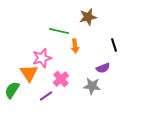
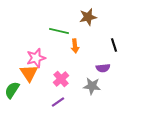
pink star: moved 6 px left
purple semicircle: rotated 16 degrees clockwise
purple line: moved 12 px right, 6 px down
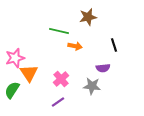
orange arrow: rotated 72 degrees counterclockwise
pink star: moved 21 px left
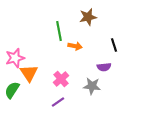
green line: rotated 66 degrees clockwise
purple semicircle: moved 1 px right, 1 px up
